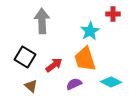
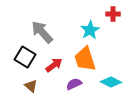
gray arrow: moved 11 px down; rotated 40 degrees counterclockwise
cyan star: moved 1 px up
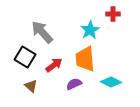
orange trapezoid: rotated 12 degrees clockwise
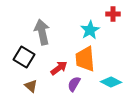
gray arrow: rotated 30 degrees clockwise
black square: moved 1 px left
red arrow: moved 5 px right, 3 px down
purple semicircle: rotated 35 degrees counterclockwise
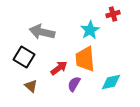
red cross: rotated 16 degrees counterclockwise
gray arrow: rotated 65 degrees counterclockwise
cyan diamond: rotated 40 degrees counterclockwise
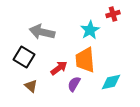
orange trapezoid: moved 1 px down
